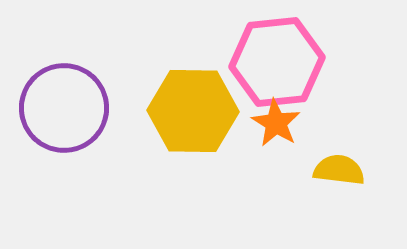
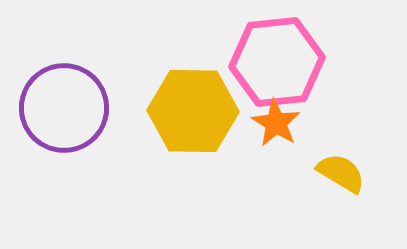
yellow semicircle: moved 2 px right, 3 px down; rotated 24 degrees clockwise
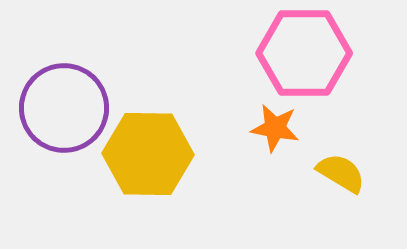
pink hexagon: moved 27 px right, 9 px up; rotated 6 degrees clockwise
yellow hexagon: moved 45 px left, 43 px down
orange star: moved 1 px left, 5 px down; rotated 21 degrees counterclockwise
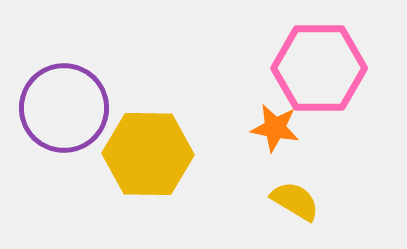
pink hexagon: moved 15 px right, 15 px down
yellow semicircle: moved 46 px left, 28 px down
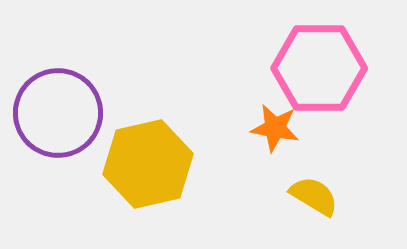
purple circle: moved 6 px left, 5 px down
yellow hexagon: moved 10 px down; rotated 14 degrees counterclockwise
yellow semicircle: moved 19 px right, 5 px up
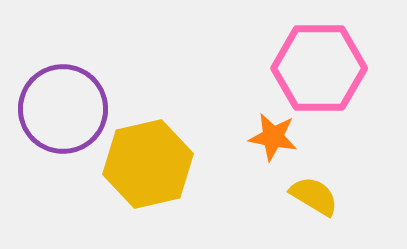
purple circle: moved 5 px right, 4 px up
orange star: moved 2 px left, 9 px down
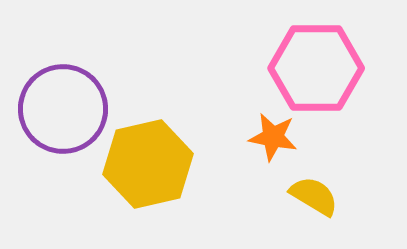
pink hexagon: moved 3 px left
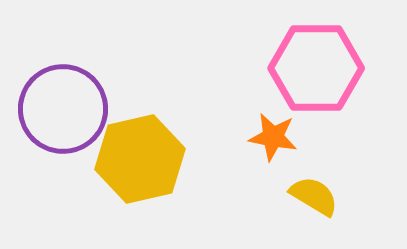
yellow hexagon: moved 8 px left, 5 px up
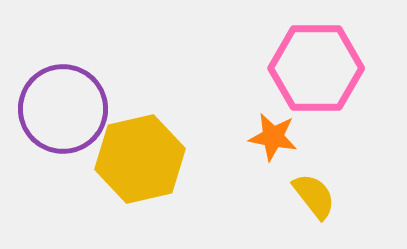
yellow semicircle: rotated 21 degrees clockwise
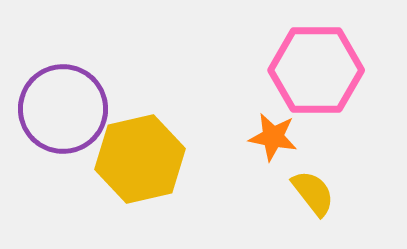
pink hexagon: moved 2 px down
yellow semicircle: moved 1 px left, 3 px up
